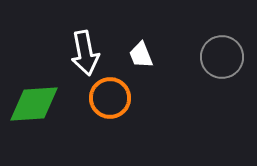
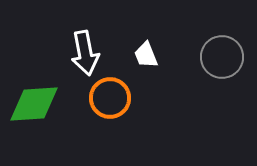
white trapezoid: moved 5 px right
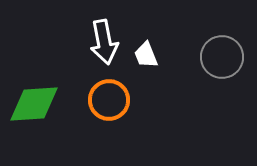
white arrow: moved 19 px right, 11 px up
orange circle: moved 1 px left, 2 px down
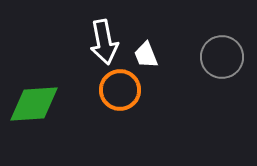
orange circle: moved 11 px right, 10 px up
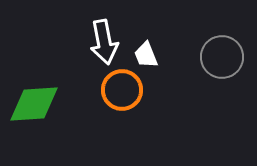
orange circle: moved 2 px right
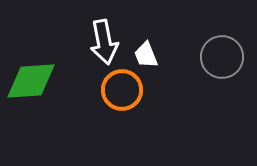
green diamond: moved 3 px left, 23 px up
